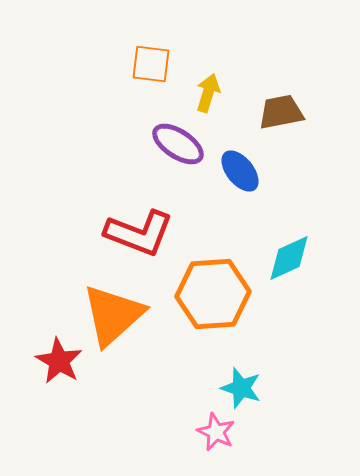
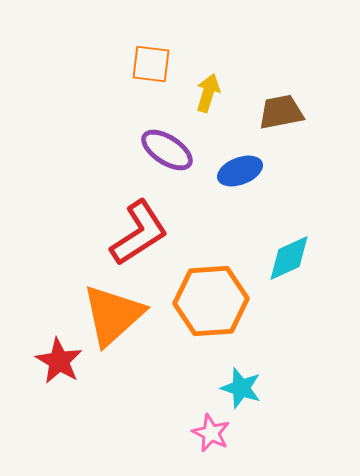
purple ellipse: moved 11 px left, 6 px down
blue ellipse: rotated 72 degrees counterclockwise
red L-shape: rotated 54 degrees counterclockwise
orange hexagon: moved 2 px left, 7 px down
pink star: moved 5 px left, 1 px down
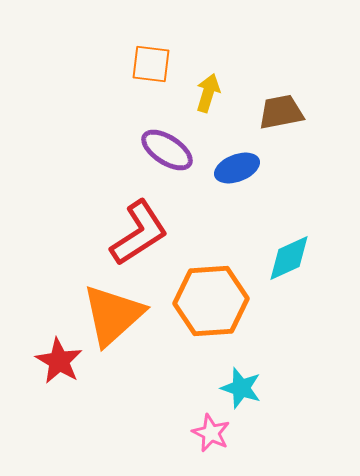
blue ellipse: moved 3 px left, 3 px up
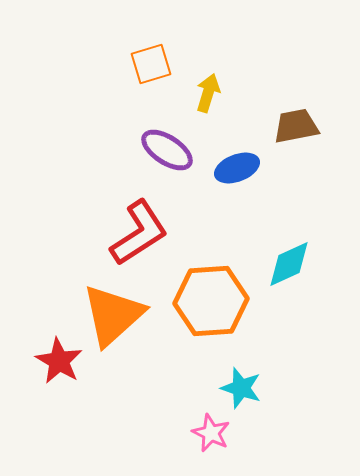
orange square: rotated 24 degrees counterclockwise
brown trapezoid: moved 15 px right, 14 px down
cyan diamond: moved 6 px down
